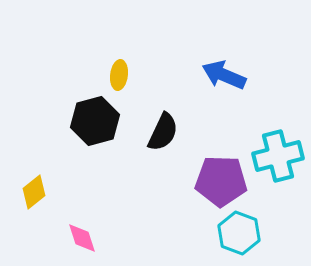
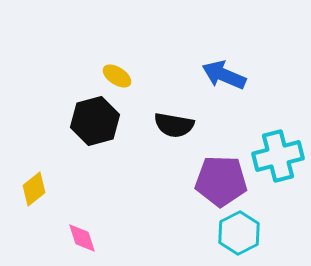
yellow ellipse: moved 2 px left, 1 px down; rotated 64 degrees counterclockwise
black semicircle: moved 11 px right, 7 px up; rotated 75 degrees clockwise
yellow diamond: moved 3 px up
cyan hexagon: rotated 12 degrees clockwise
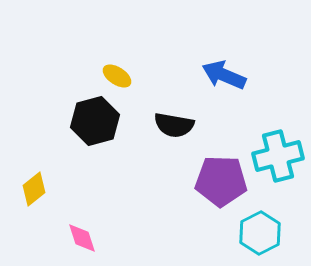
cyan hexagon: moved 21 px right
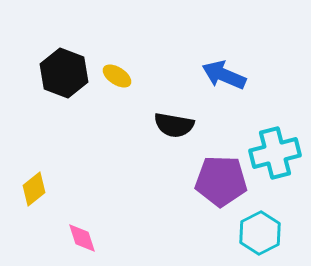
black hexagon: moved 31 px left, 48 px up; rotated 24 degrees counterclockwise
cyan cross: moved 3 px left, 3 px up
